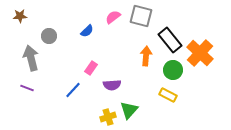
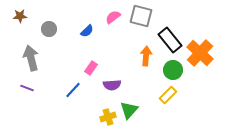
gray circle: moved 7 px up
yellow rectangle: rotated 72 degrees counterclockwise
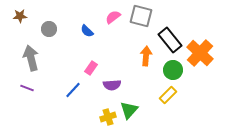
blue semicircle: rotated 88 degrees clockwise
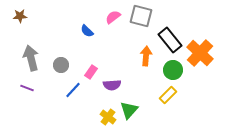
gray circle: moved 12 px right, 36 px down
pink rectangle: moved 4 px down
yellow cross: rotated 35 degrees counterclockwise
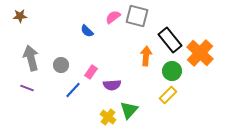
gray square: moved 4 px left
green circle: moved 1 px left, 1 px down
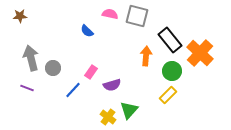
pink semicircle: moved 3 px left, 3 px up; rotated 49 degrees clockwise
gray circle: moved 8 px left, 3 px down
purple semicircle: rotated 12 degrees counterclockwise
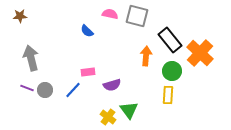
gray circle: moved 8 px left, 22 px down
pink rectangle: moved 3 px left; rotated 48 degrees clockwise
yellow rectangle: rotated 42 degrees counterclockwise
green triangle: rotated 18 degrees counterclockwise
